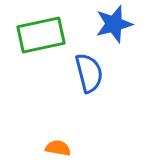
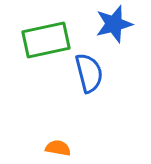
green rectangle: moved 5 px right, 5 px down
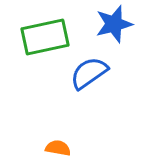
green rectangle: moved 1 px left, 3 px up
blue semicircle: rotated 111 degrees counterclockwise
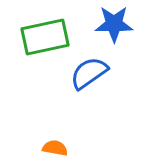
blue star: rotated 15 degrees clockwise
orange semicircle: moved 3 px left
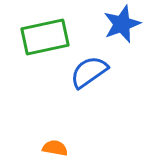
blue star: moved 8 px right; rotated 21 degrees counterclockwise
blue semicircle: moved 1 px up
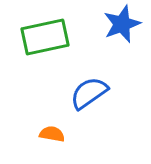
blue semicircle: moved 21 px down
orange semicircle: moved 3 px left, 14 px up
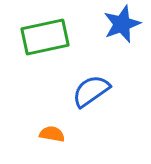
blue semicircle: moved 2 px right, 2 px up
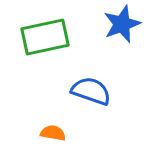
blue semicircle: rotated 54 degrees clockwise
orange semicircle: moved 1 px right, 1 px up
